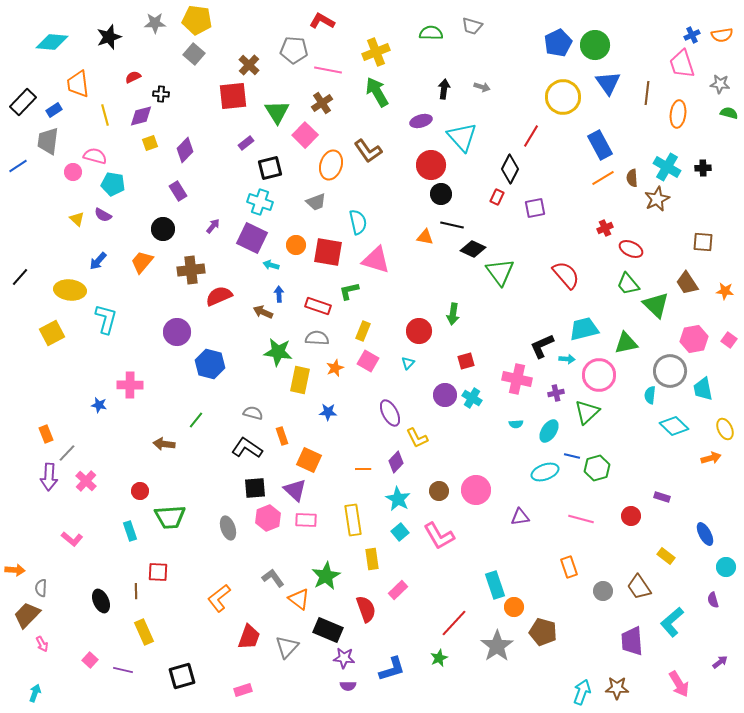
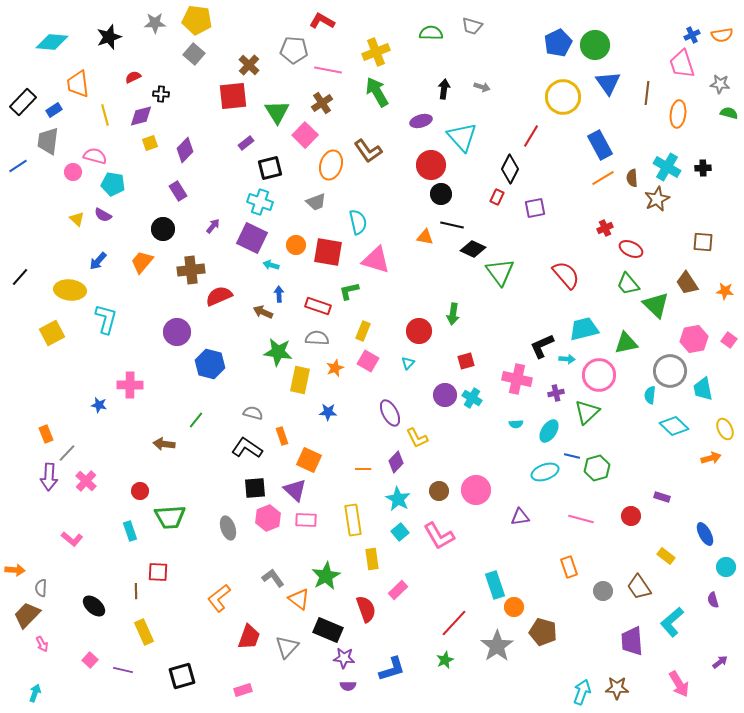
black ellipse at (101, 601): moved 7 px left, 5 px down; rotated 25 degrees counterclockwise
green star at (439, 658): moved 6 px right, 2 px down
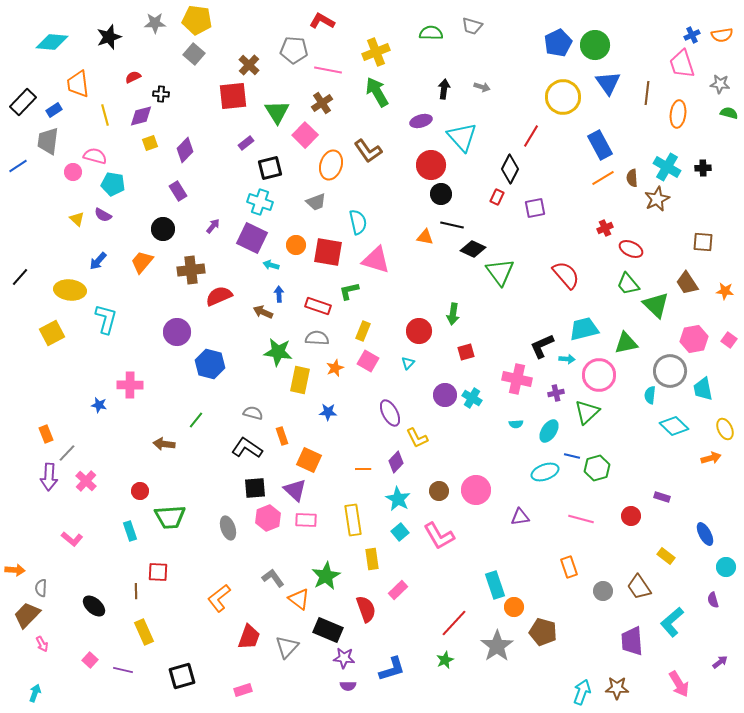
red square at (466, 361): moved 9 px up
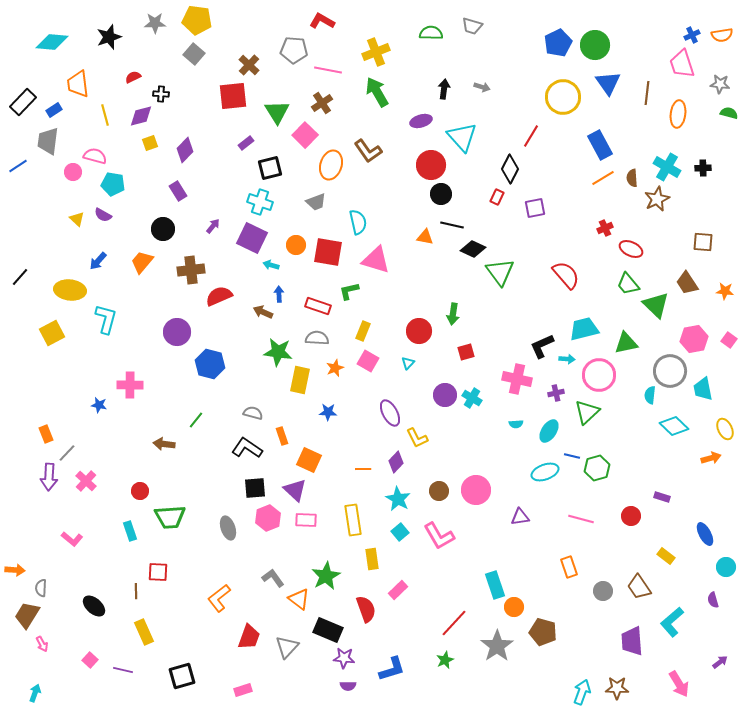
brown trapezoid at (27, 615): rotated 12 degrees counterclockwise
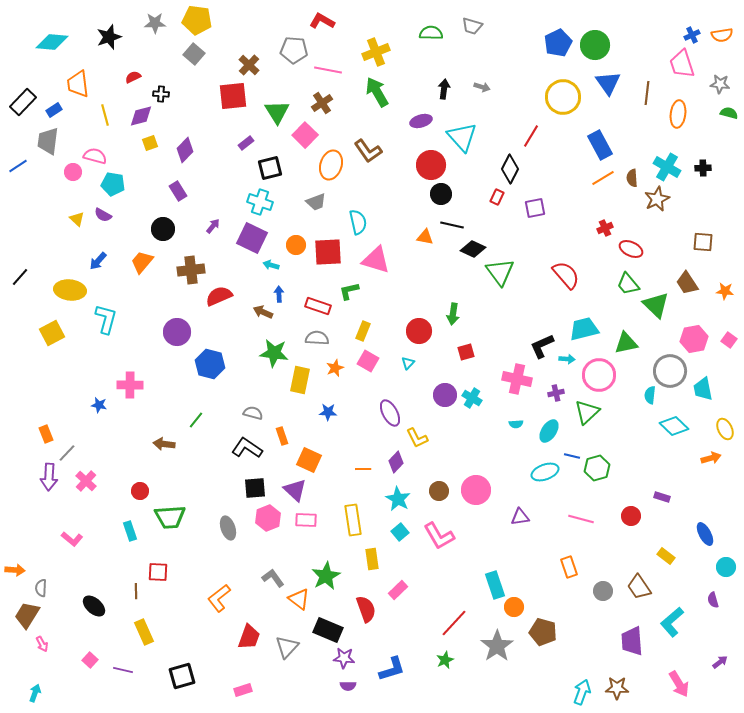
red square at (328, 252): rotated 12 degrees counterclockwise
green star at (278, 352): moved 4 px left, 1 px down
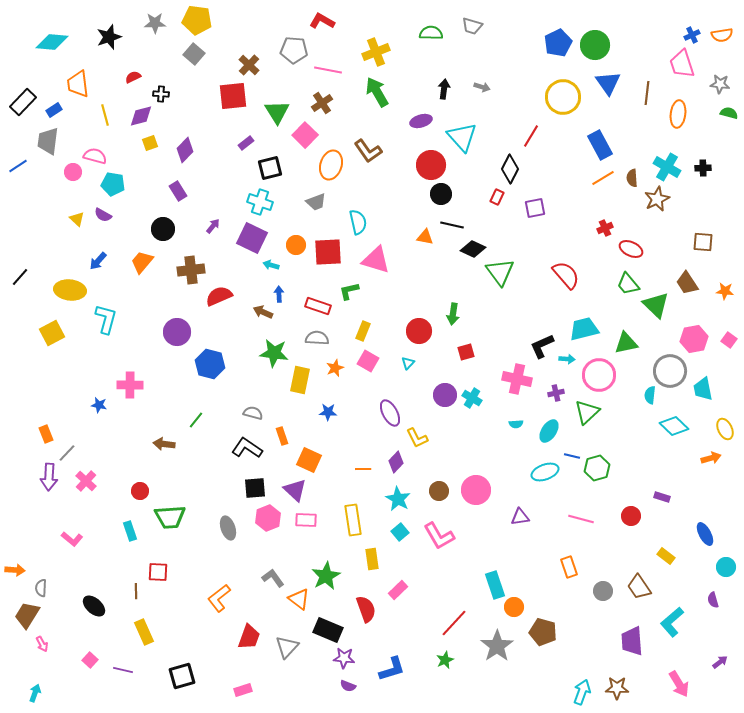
purple semicircle at (348, 686): rotated 21 degrees clockwise
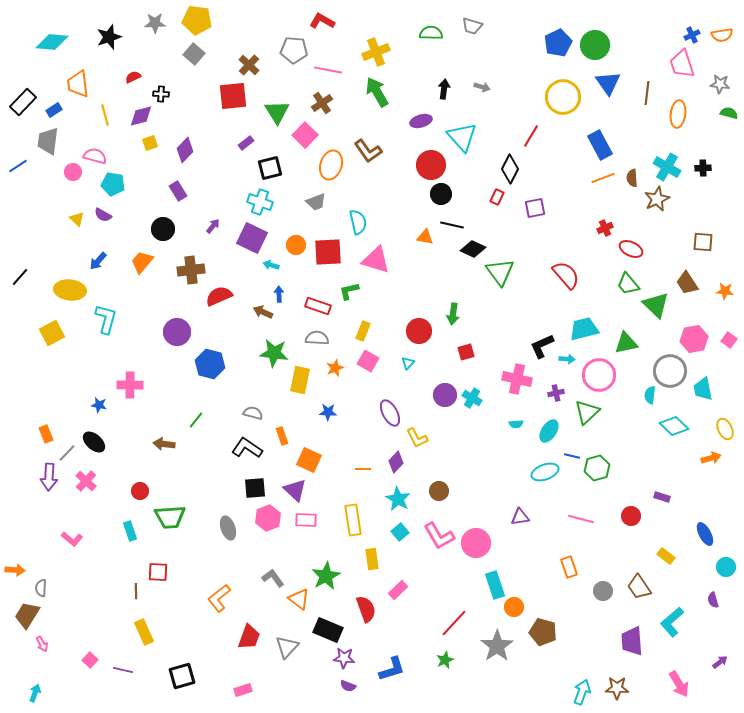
orange line at (603, 178): rotated 10 degrees clockwise
pink circle at (476, 490): moved 53 px down
black ellipse at (94, 606): moved 164 px up
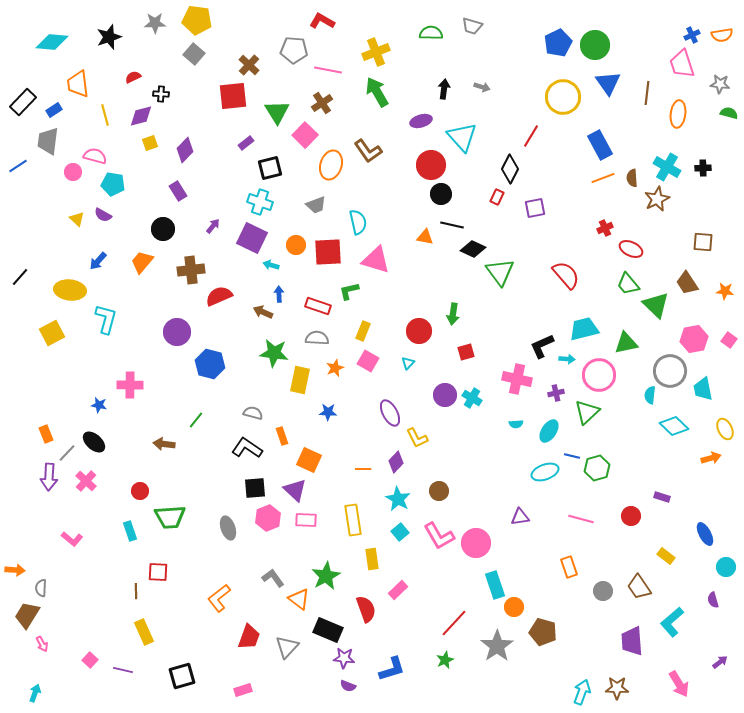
gray trapezoid at (316, 202): moved 3 px down
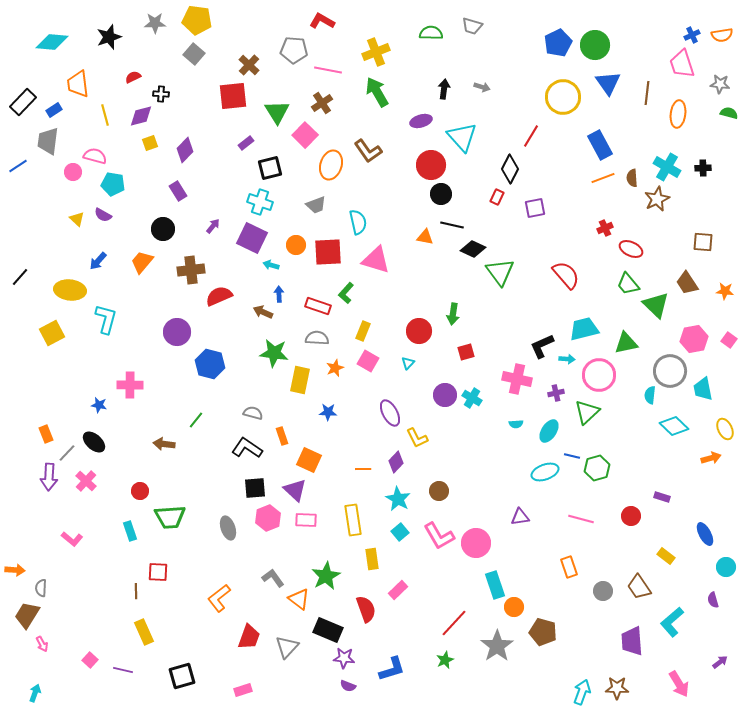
green L-shape at (349, 291): moved 3 px left, 2 px down; rotated 35 degrees counterclockwise
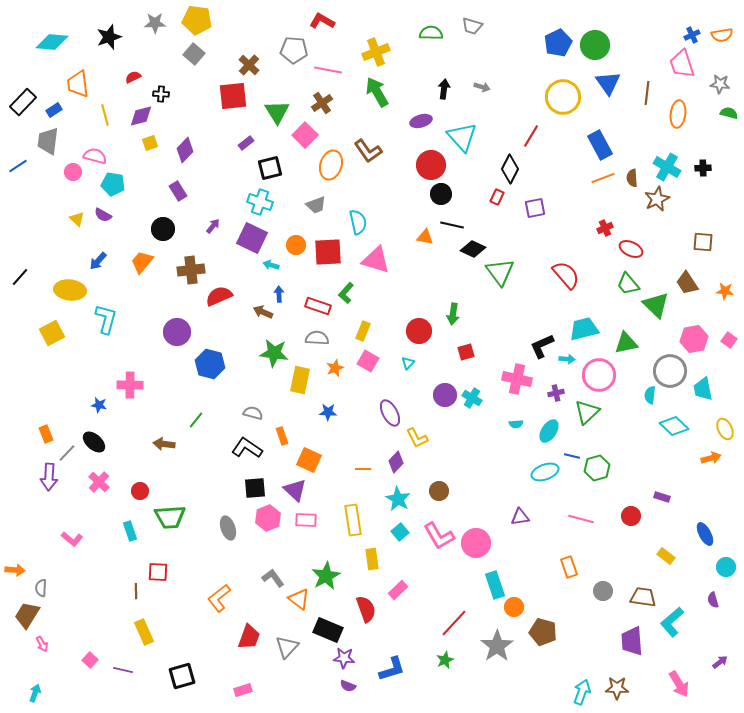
pink cross at (86, 481): moved 13 px right, 1 px down
brown trapezoid at (639, 587): moved 4 px right, 10 px down; rotated 132 degrees clockwise
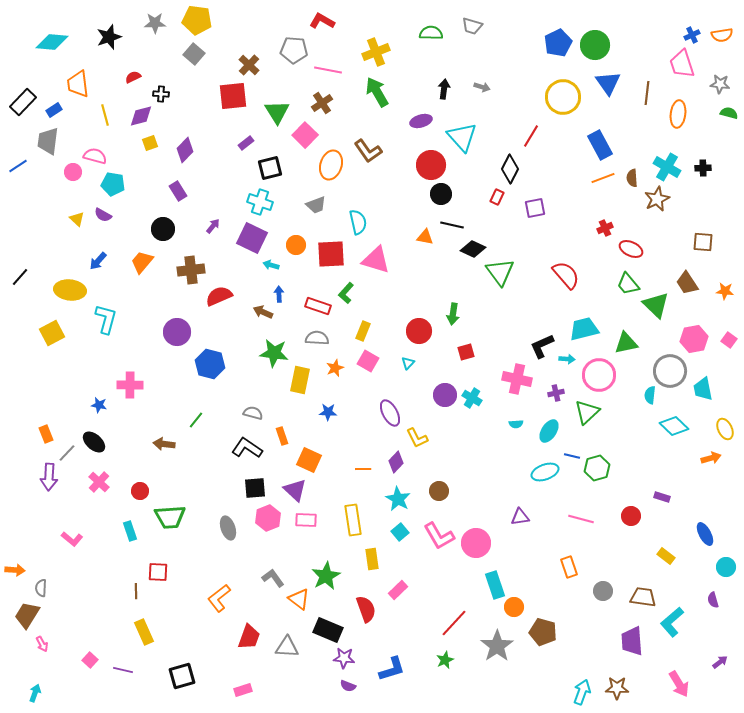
red square at (328, 252): moved 3 px right, 2 px down
gray triangle at (287, 647): rotated 50 degrees clockwise
